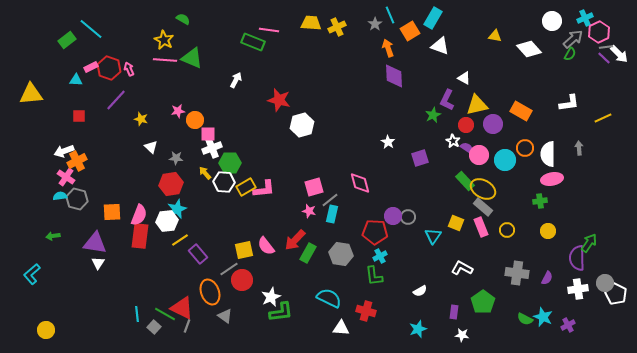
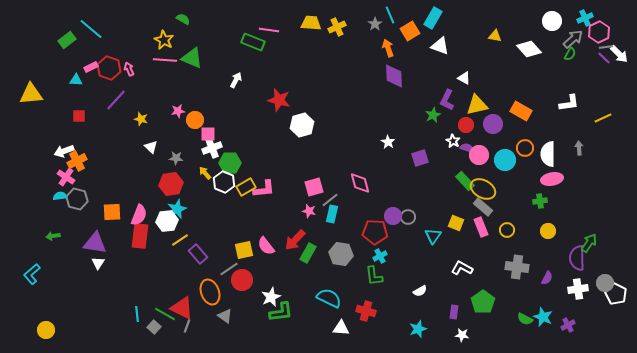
purple semicircle at (467, 148): rotated 16 degrees counterclockwise
white hexagon at (224, 182): rotated 20 degrees clockwise
gray cross at (517, 273): moved 6 px up
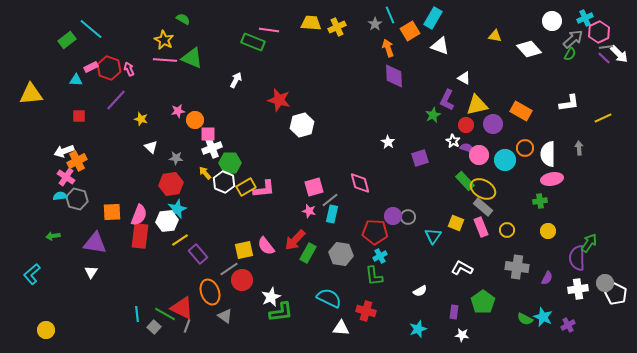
white triangle at (98, 263): moved 7 px left, 9 px down
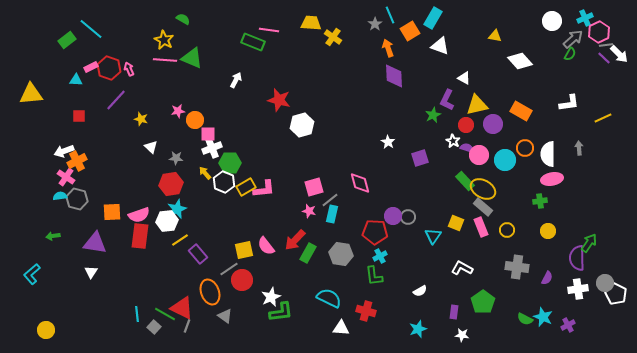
yellow cross at (337, 27): moved 4 px left, 10 px down; rotated 30 degrees counterclockwise
gray line at (606, 47): moved 2 px up
white diamond at (529, 49): moved 9 px left, 12 px down
pink semicircle at (139, 215): rotated 50 degrees clockwise
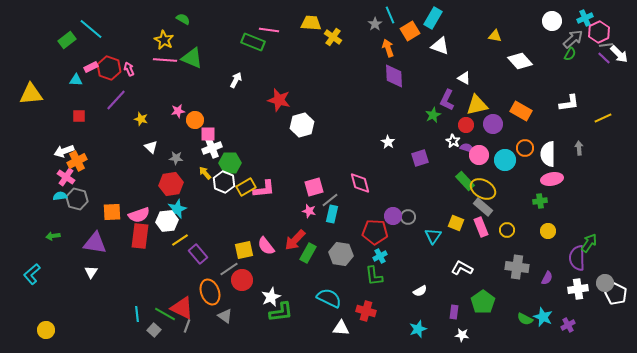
gray square at (154, 327): moved 3 px down
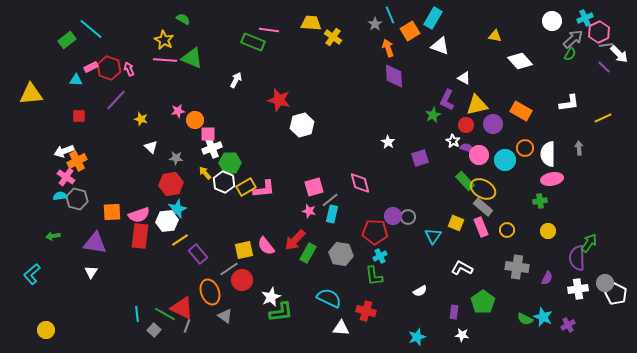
purple line at (604, 58): moved 9 px down
cyan star at (418, 329): moved 1 px left, 8 px down
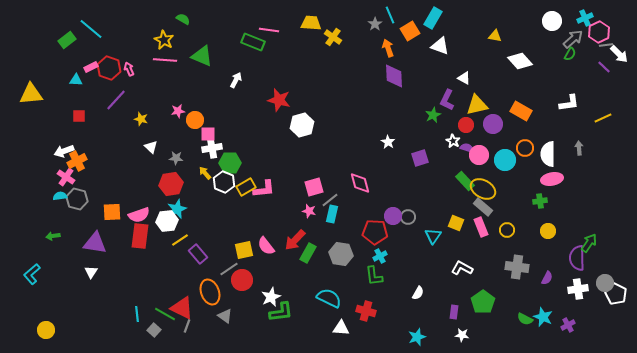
green triangle at (192, 58): moved 10 px right, 2 px up
white cross at (212, 148): rotated 12 degrees clockwise
white semicircle at (420, 291): moved 2 px left, 2 px down; rotated 32 degrees counterclockwise
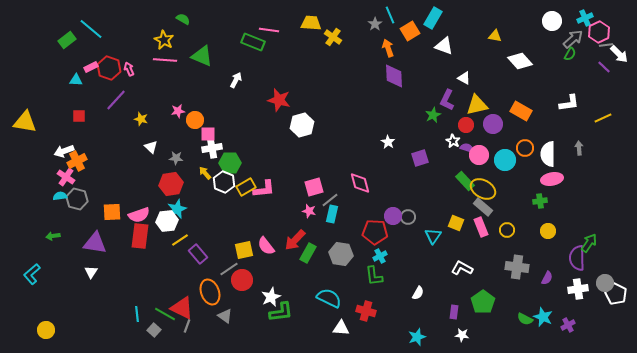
white triangle at (440, 46): moved 4 px right
yellow triangle at (31, 94): moved 6 px left, 28 px down; rotated 15 degrees clockwise
